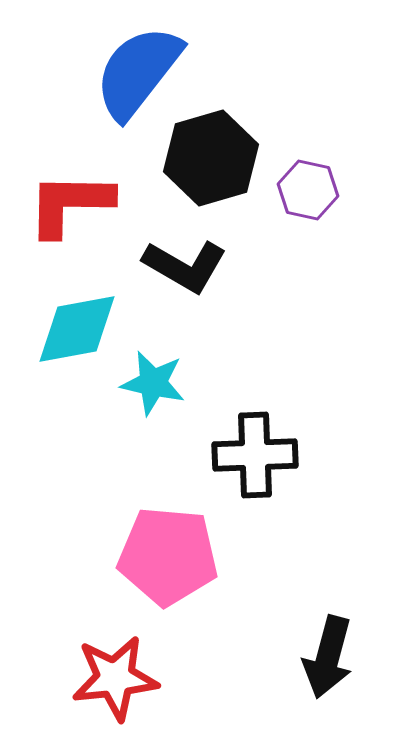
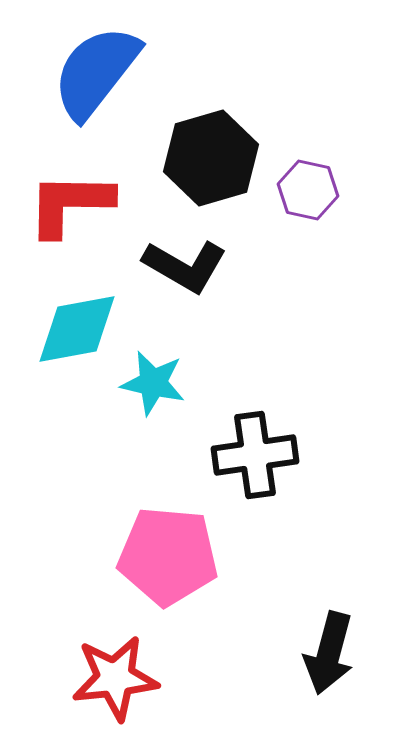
blue semicircle: moved 42 px left
black cross: rotated 6 degrees counterclockwise
black arrow: moved 1 px right, 4 px up
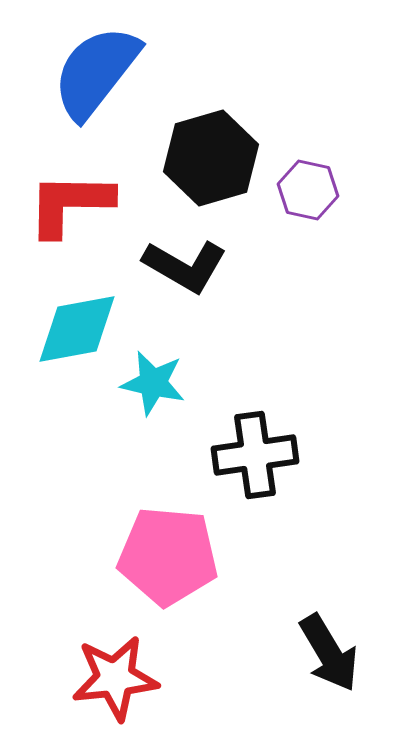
black arrow: rotated 46 degrees counterclockwise
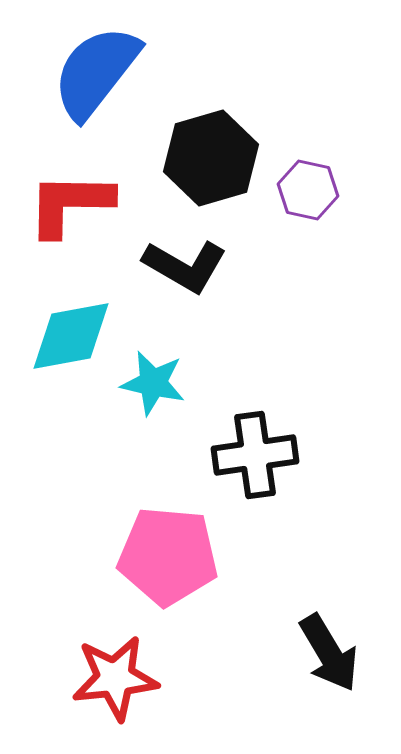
cyan diamond: moved 6 px left, 7 px down
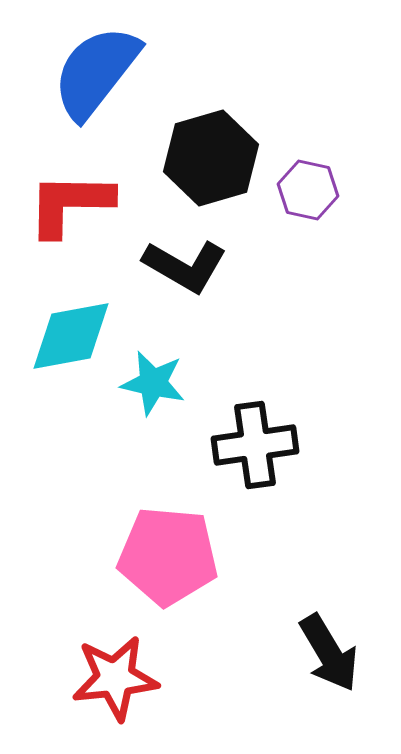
black cross: moved 10 px up
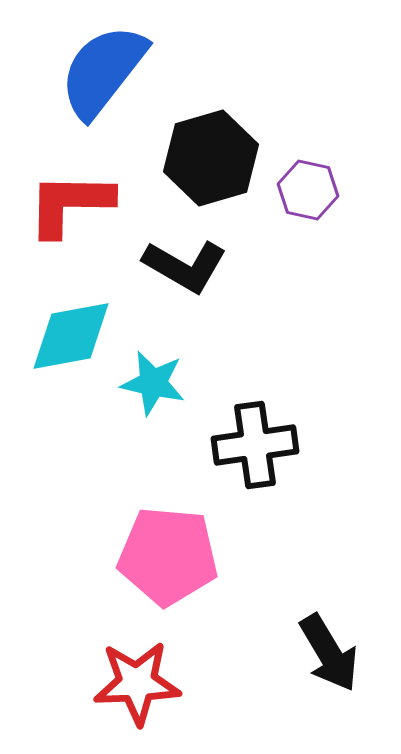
blue semicircle: moved 7 px right, 1 px up
red star: moved 22 px right, 5 px down; rotated 4 degrees clockwise
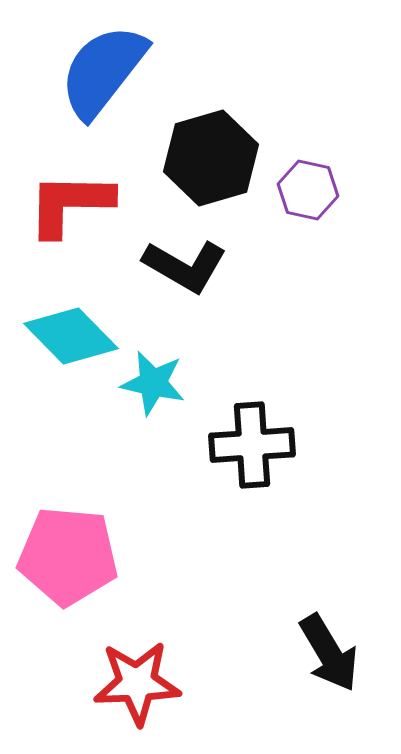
cyan diamond: rotated 56 degrees clockwise
black cross: moved 3 px left; rotated 4 degrees clockwise
pink pentagon: moved 100 px left
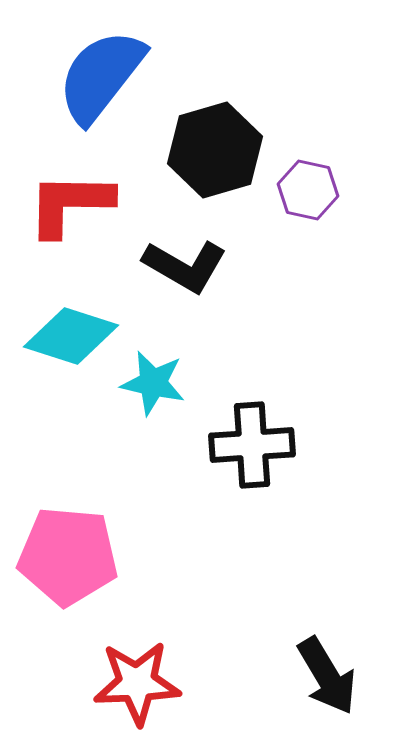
blue semicircle: moved 2 px left, 5 px down
black hexagon: moved 4 px right, 8 px up
cyan diamond: rotated 28 degrees counterclockwise
black arrow: moved 2 px left, 23 px down
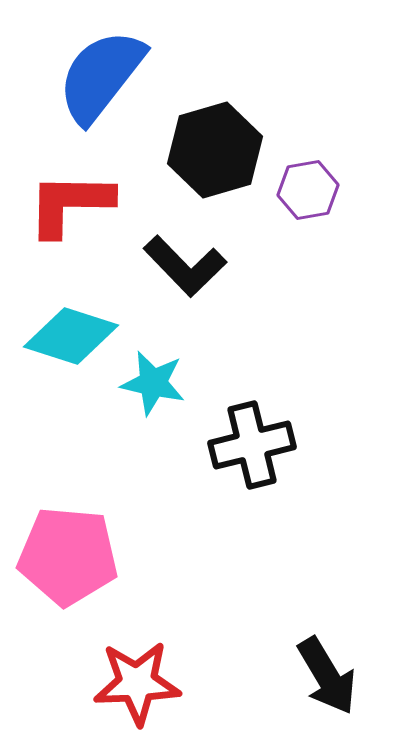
purple hexagon: rotated 22 degrees counterclockwise
black L-shape: rotated 16 degrees clockwise
black cross: rotated 10 degrees counterclockwise
